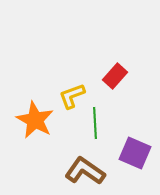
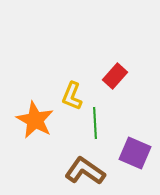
yellow L-shape: rotated 48 degrees counterclockwise
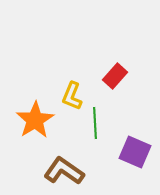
orange star: rotated 12 degrees clockwise
purple square: moved 1 px up
brown L-shape: moved 21 px left
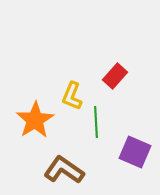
green line: moved 1 px right, 1 px up
brown L-shape: moved 1 px up
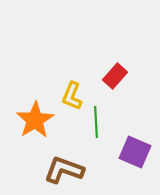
brown L-shape: rotated 15 degrees counterclockwise
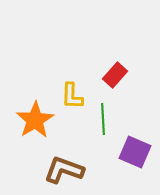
red rectangle: moved 1 px up
yellow L-shape: rotated 20 degrees counterclockwise
green line: moved 7 px right, 3 px up
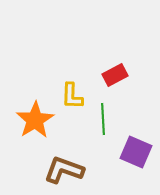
red rectangle: rotated 20 degrees clockwise
purple square: moved 1 px right
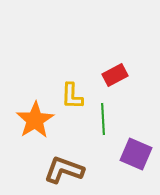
purple square: moved 2 px down
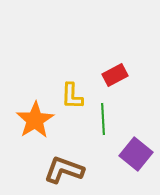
purple square: rotated 16 degrees clockwise
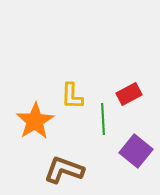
red rectangle: moved 14 px right, 19 px down
orange star: moved 1 px down
purple square: moved 3 px up
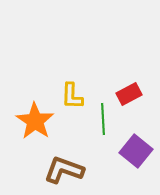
orange star: rotated 6 degrees counterclockwise
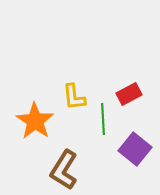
yellow L-shape: moved 2 px right, 1 px down; rotated 8 degrees counterclockwise
purple square: moved 1 px left, 2 px up
brown L-shape: rotated 78 degrees counterclockwise
